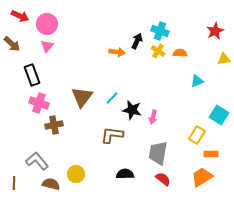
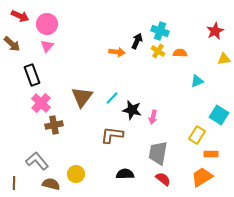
pink cross: moved 2 px right; rotated 24 degrees clockwise
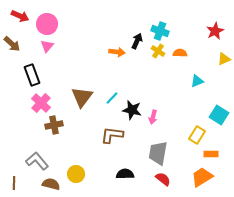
yellow triangle: rotated 16 degrees counterclockwise
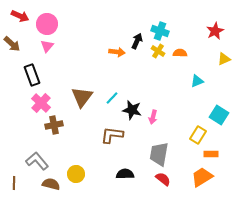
yellow rectangle: moved 1 px right
gray trapezoid: moved 1 px right, 1 px down
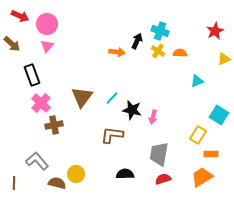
red semicircle: rotated 56 degrees counterclockwise
brown semicircle: moved 6 px right, 1 px up
